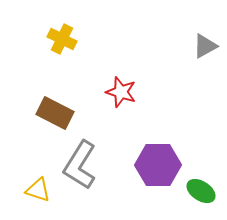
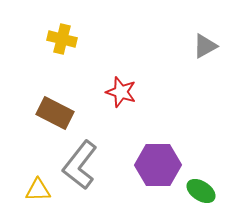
yellow cross: rotated 12 degrees counterclockwise
gray L-shape: rotated 6 degrees clockwise
yellow triangle: rotated 20 degrees counterclockwise
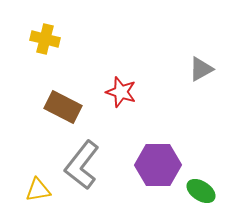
yellow cross: moved 17 px left
gray triangle: moved 4 px left, 23 px down
brown rectangle: moved 8 px right, 6 px up
gray L-shape: moved 2 px right
yellow triangle: rotated 8 degrees counterclockwise
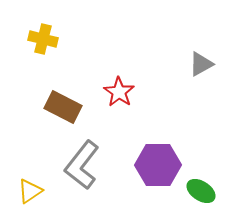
yellow cross: moved 2 px left
gray triangle: moved 5 px up
red star: moved 2 px left; rotated 16 degrees clockwise
yellow triangle: moved 8 px left, 1 px down; rotated 24 degrees counterclockwise
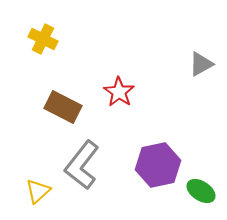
yellow cross: rotated 12 degrees clockwise
purple hexagon: rotated 12 degrees counterclockwise
yellow triangle: moved 8 px right; rotated 8 degrees counterclockwise
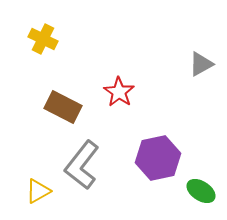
purple hexagon: moved 7 px up
yellow triangle: rotated 12 degrees clockwise
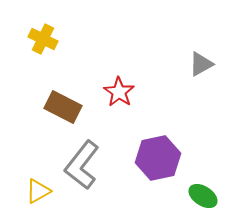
green ellipse: moved 2 px right, 5 px down
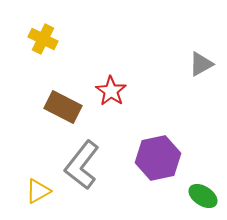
red star: moved 8 px left, 1 px up
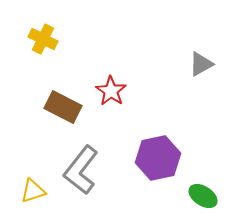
gray L-shape: moved 1 px left, 5 px down
yellow triangle: moved 5 px left; rotated 12 degrees clockwise
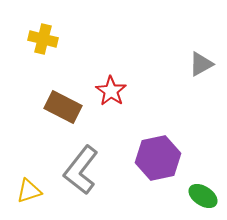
yellow cross: rotated 12 degrees counterclockwise
yellow triangle: moved 4 px left
